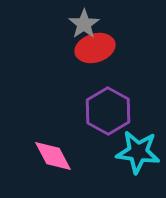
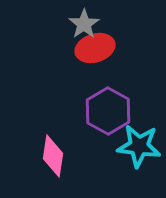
cyan star: moved 1 px right, 6 px up
pink diamond: rotated 36 degrees clockwise
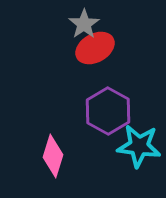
red ellipse: rotated 12 degrees counterclockwise
pink diamond: rotated 9 degrees clockwise
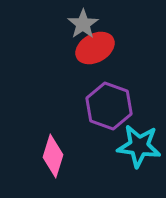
gray star: moved 1 px left
purple hexagon: moved 1 px right, 5 px up; rotated 9 degrees counterclockwise
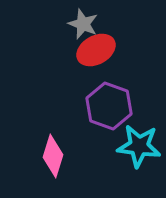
gray star: rotated 16 degrees counterclockwise
red ellipse: moved 1 px right, 2 px down
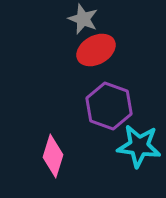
gray star: moved 5 px up
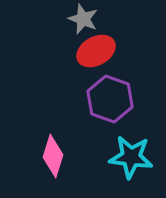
red ellipse: moved 1 px down
purple hexagon: moved 1 px right, 7 px up
cyan star: moved 8 px left, 11 px down
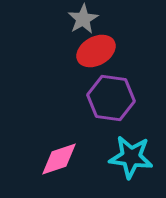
gray star: rotated 20 degrees clockwise
purple hexagon: moved 1 px right, 1 px up; rotated 12 degrees counterclockwise
pink diamond: moved 6 px right, 3 px down; rotated 54 degrees clockwise
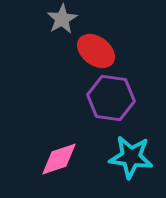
gray star: moved 21 px left
red ellipse: rotated 66 degrees clockwise
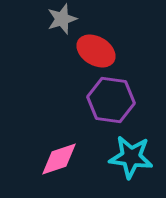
gray star: rotated 12 degrees clockwise
red ellipse: rotated 6 degrees counterclockwise
purple hexagon: moved 2 px down
